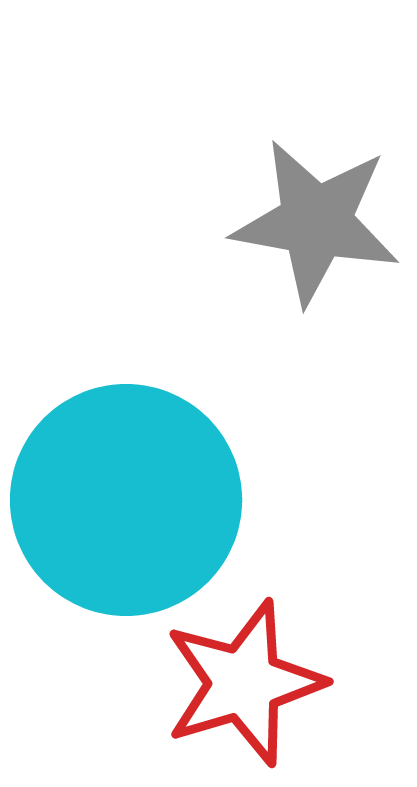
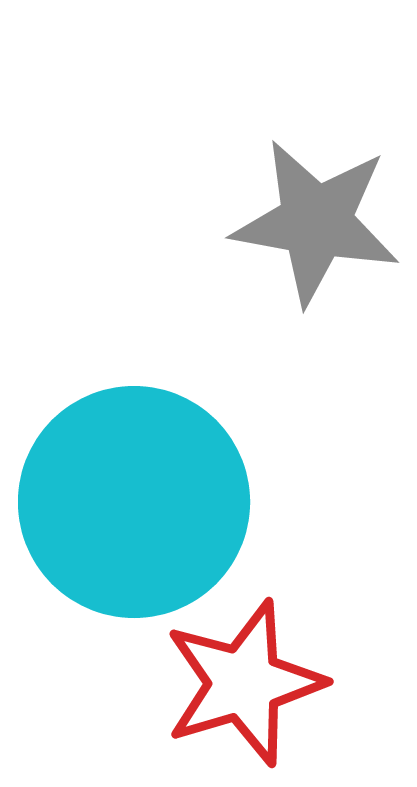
cyan circle: moved 8 px right, 2 px down
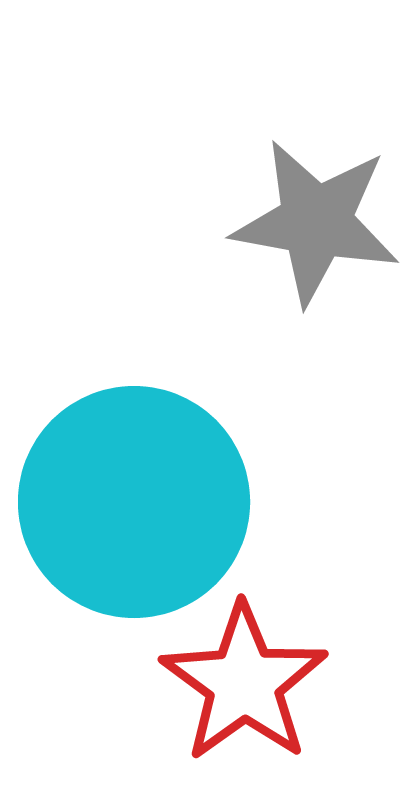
red star: rotated 19 degrees counterclockwise
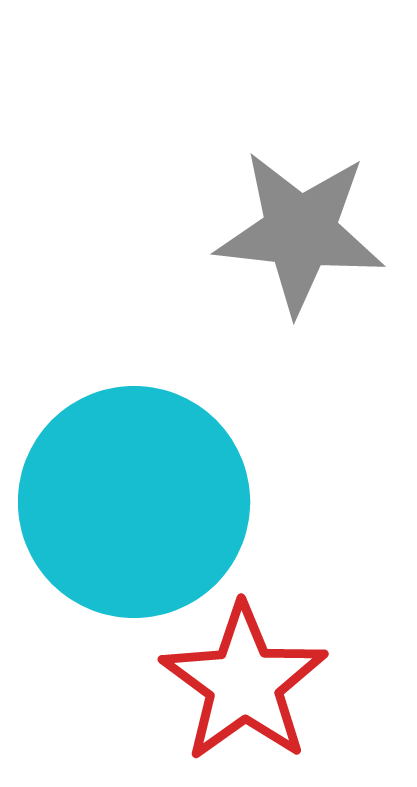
gray star: moved 16 px left, 10 px down; rotated 4 degrees counterclockwise
